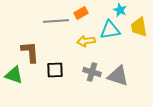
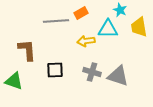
cyan triangle: moved 2 px left, 1 px up; rotated 10 degrees clockwise
brown L-shape: moved 3 px left, 2 px up
green triangle: moved 6 px down
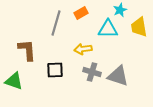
cyan star: rotated 24 degrees clockwise
gray line: moved 2 px down; rotated 70 degrees counterclockwise
yellow arrow: moved 3 px left, 8 px down
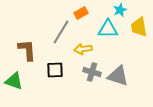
gray line: moved 5 px right, 9 px down; rotated 15 degrees clockwise
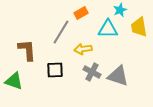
gray cross: rotated 12 degrees clockwise
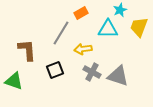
yellow trapezoid: rotated 30 degrees clockwise
gray line: moved 1 px down
black square: rotated 18 degrees counterclockwise
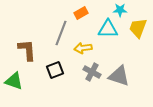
cyan star: rotated 24 degrees clockwise
yellow trapezoid: moved 1 px left, 1 px down
gray line: rotated 10 degrees counterclockwise
yellow arrow: moved 1 px up
gray triangle: moved 1 px right
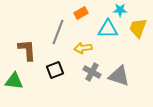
gray line: moved 3 px left, 1 px up
green triangle: rotated 12 degrees counterclockwise
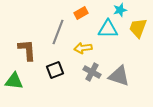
cyan star: rotated 16 degrees counterclockwise
